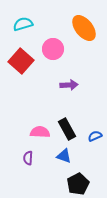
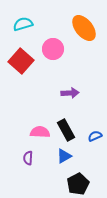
purple arrow: moved 1 px right, 8 px down
black rectangle: moved 1 px left, 1 px down
blue triangle: rotated 49 degrees counterclockwise
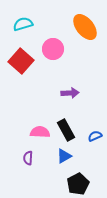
orange ellipse: moved 1 px right, 1 px up
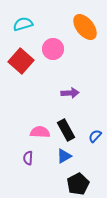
blue semicircle: rotated 24 degrees counterclockwise
